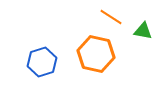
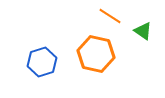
orange line: moved 1 px left, 1 px up
green triangle: rotated 24 degrees clockwise
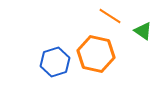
blue hexagon: moved 13 px right
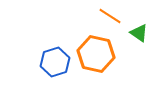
green triangle: moved 4 px left, 2 px down
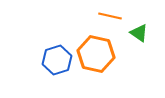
orange line: rotated 20 degrees counterclockwise
blue hexagon: moved 2 px right, 2 px up
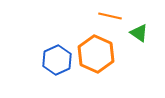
orange hexagon: rotated 12 degrees clockwise
blue hexagon: rotated 8 degrees counterclockwise
